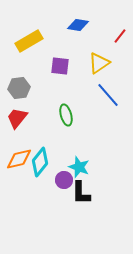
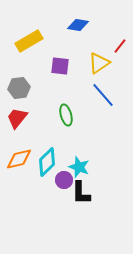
red line: moved 10 px down
blue line: moved 5 px left
cyan diamond: moved 7 px right; rotated 8 degrees clockwise
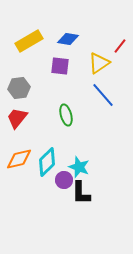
blue diamond: moved 10 px left, 14 px down
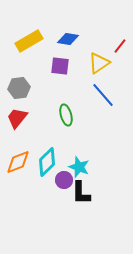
orange diamond: moved 1 px left, 3 px down; rotated 8 degrees counterclockwise
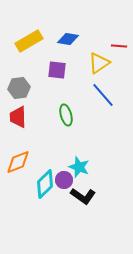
red line: moved 1 px left; rotated 56 degrees clockwise
purple square: moved 3 px left, 4 px down
red trapezoid: moved 1 px right, 1 px up; rotated 40 degrees counterclockwise
cyan diamond: moved 2 px left, 22 px down
black L-shape: moved 2 px right, 3 px down; rotated 55 degrees counterclockwise
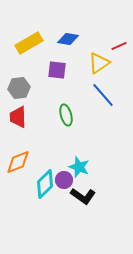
yellow rectangle: moved 2 px down
red line: rotated 28 degrees counterclockwise
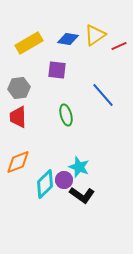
yellow triangle: moved 4 px left, 28 px up
black L-shape: moved 1 px left, 1 px up
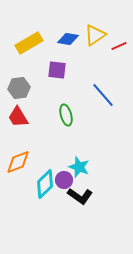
red trapezoid: rotated 30 degrees counterclockwise
black L-shape: moved 2 px left, 1 px down
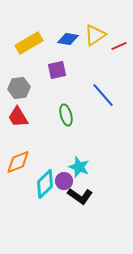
purple square: rotated 18 degrees counterclockwise
purple circle: moved 1 px down
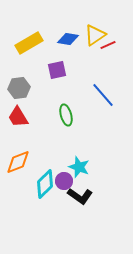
red line: moved 11 px left, 1 px up
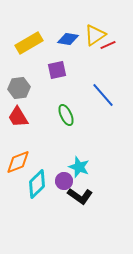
green ellipse: rotated 10 degrees counterclockwise
cyan diamond: moved 8 px left
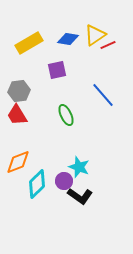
gray hexagon: moved 3 px down
red trapezoid: moved 1 px left, 2 px up
